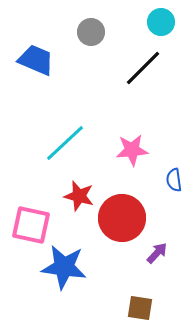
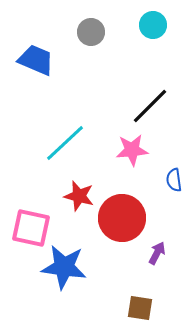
cyan circle: moved 8 px left, 3 px down
black line: moved 7 px right, 38 px down
pink square: moved 3 px down
purple arrow: rotated 15 degrees counterclockwise
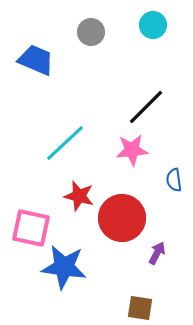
black line: moved 4 px left, 1 px down
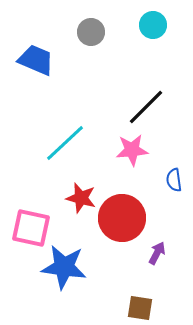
red star: moved 2 px right, 2 px down
